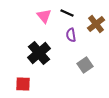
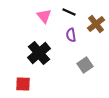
black line: moved 2 px right, 1 px up
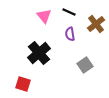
purple semicircle: moved 1 px left, 1 px up
red square: rotated 14 degrees clockwise
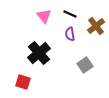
black line: moved 1 px right, 2 px down
brown cross: moved 2 px down
red square: moved 2 px up
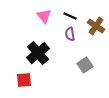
black line: moved 2 px down
brown cross: rotated 18 degrees counterclockwise
black cross: moved 1 px left
red square: moved 1 px right, 2 px up; rotated 21 degrees counterclockwise
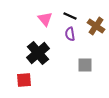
pink triangle: moved 1 px right, 3 px down
gray square: rotated 35 degrees clockwise
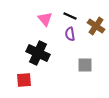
black cross: rotated 25 degrees counterclockwise
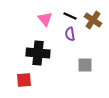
brown cross: moved 3 px left, 6 px up
black cross: rotated 20 degrees counterclockwise
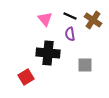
black cross: moved 10 px right
red square: moved 2 px right, 3 px up; rotated 28 degrees counterclockwise
